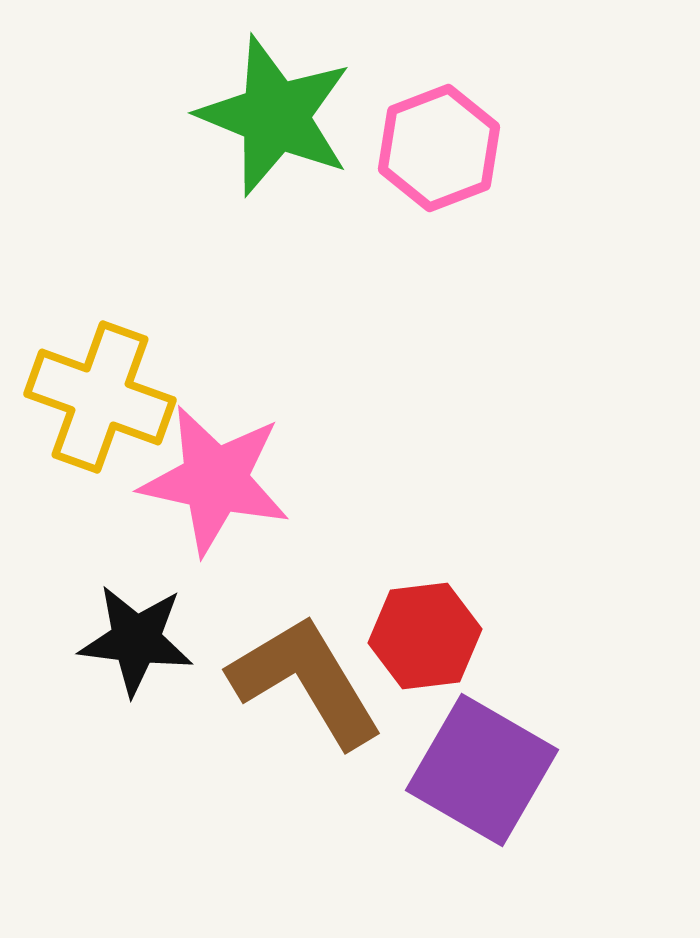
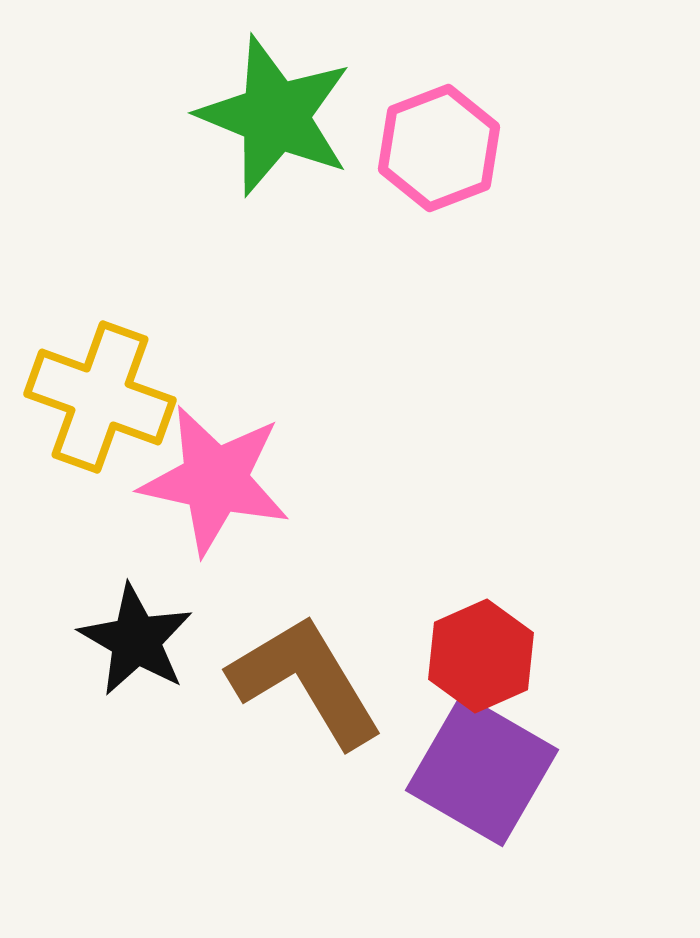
red hexagon: moved 56 px right, 20 px down; rotated 17 degrees counterclockwise
black star: rotated 23 degrees clockwise
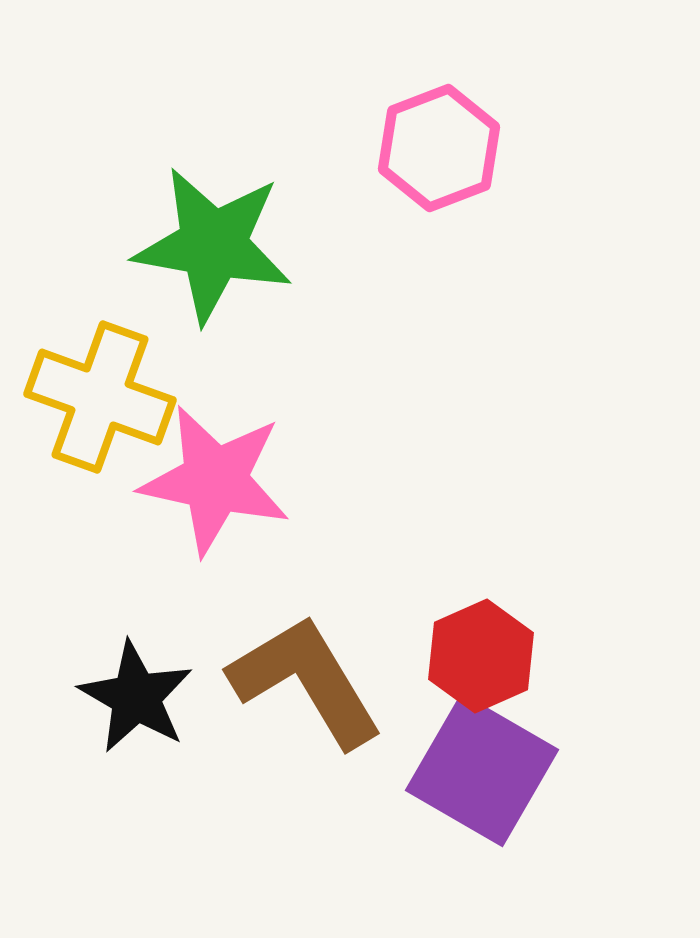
green star: moved 62 px left, 129 px down; rotated 12 degrees counterclockwise
black star: moved 57 px down
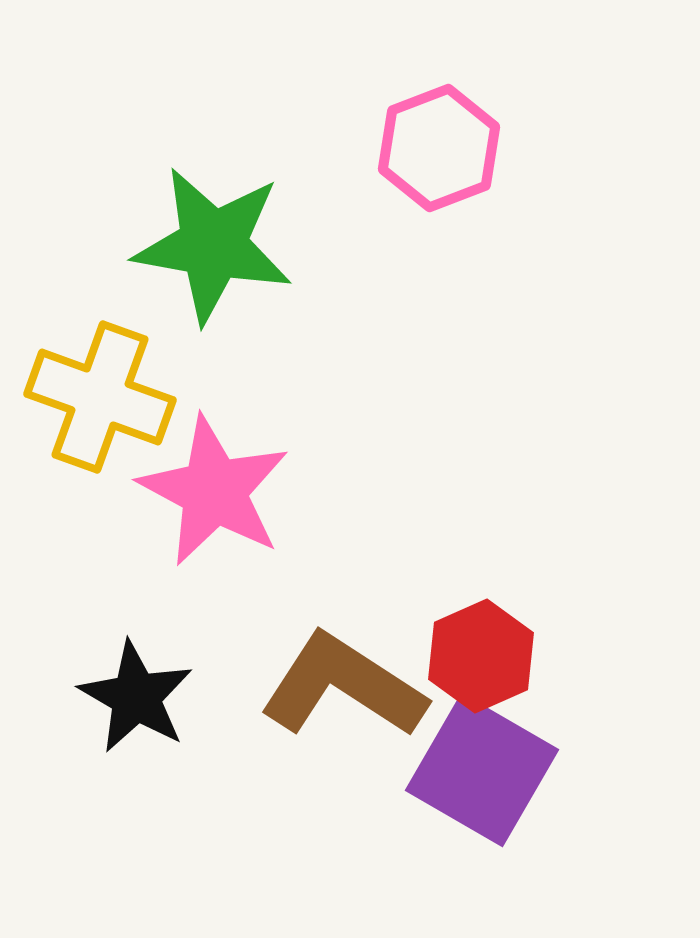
pink star: moved 1 px left, 11 px down; rotated 16 degrees clockwise
brown L-shape: moved 37 px right, 5 px down; rotated 26 degrees counterclockwise
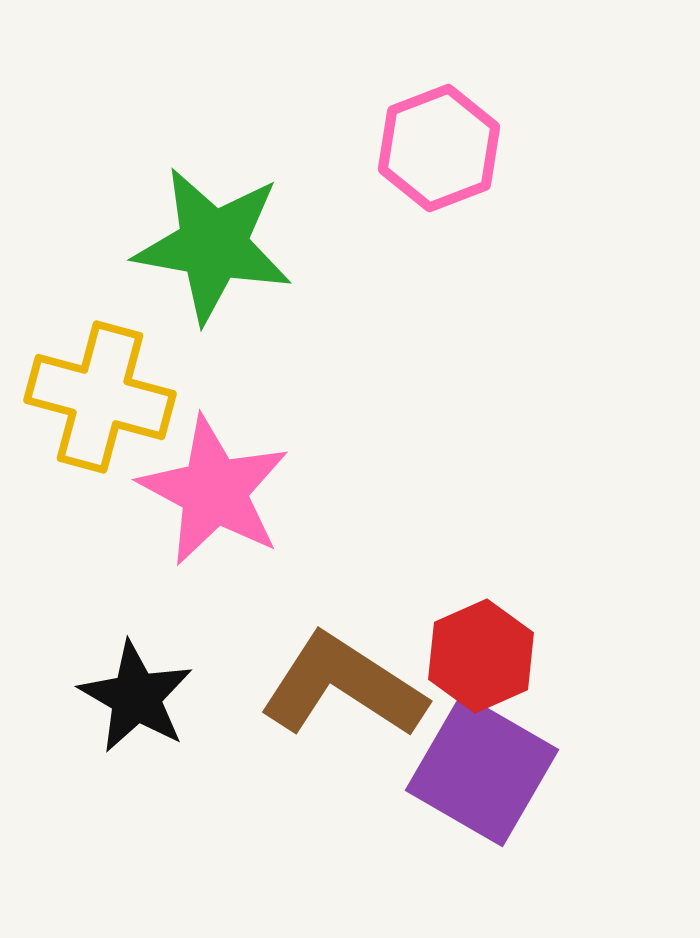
yellow cross: rotated 5 degrees counterclockwise
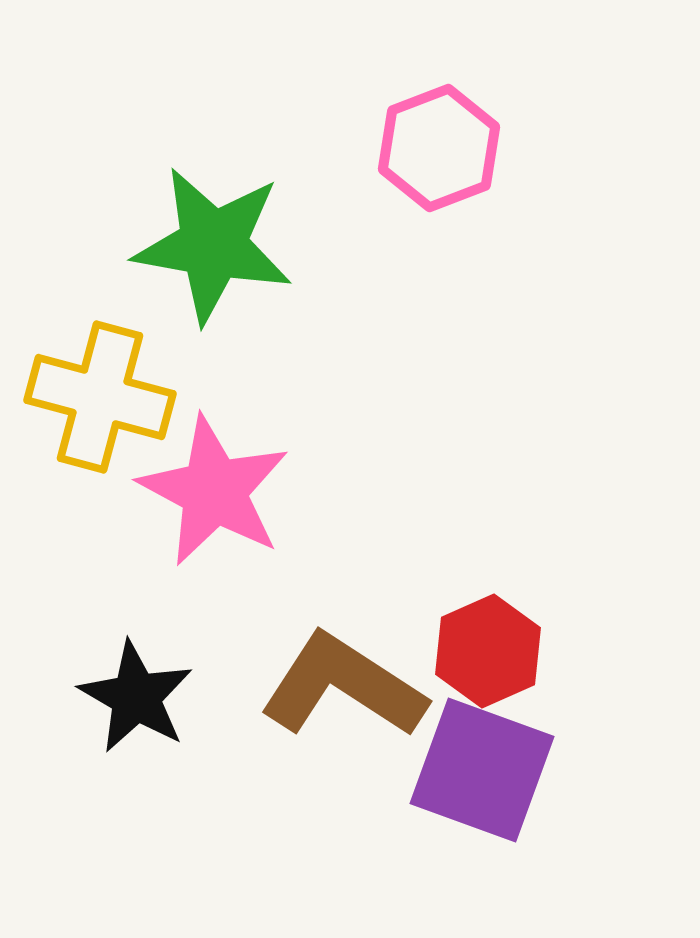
red hexagon: moved 7 px right, 5 px up
purple square: rotated 10 degrees counterclockwise
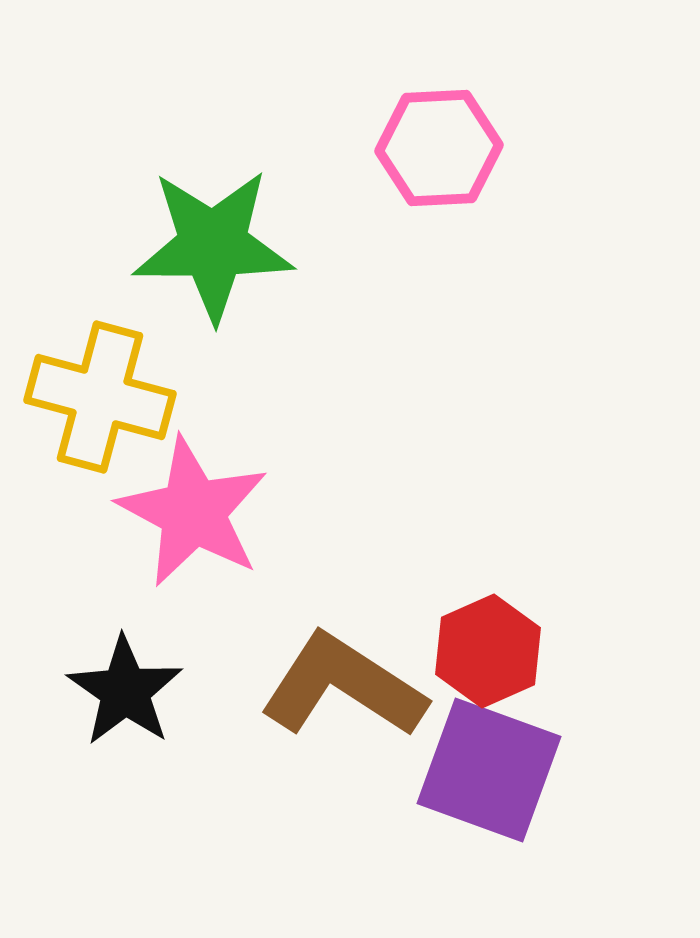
pink hexagon: rotated 18 degrees clockwise
green star: rotated 10 degrees counterclockwise
pink star: moved 21 px left, 21 px down
black star: moved 11 px left, 6 px up; rotated 5 degrees clockwise
purple square: moved 7 px right
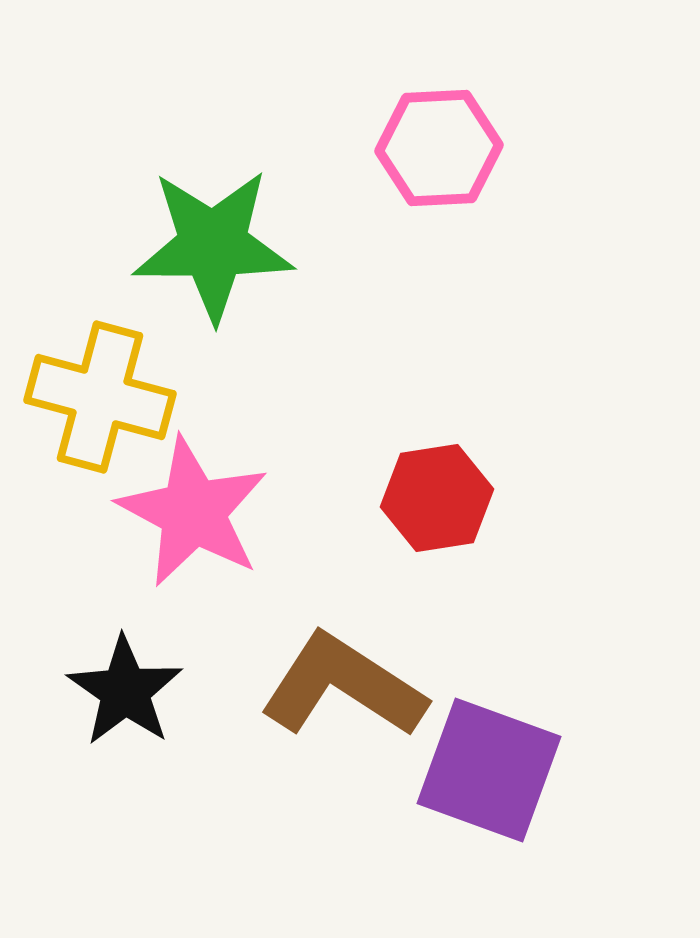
red hexagon: moved 51 px left, 153 px up; rotated 15 degrees clockwise
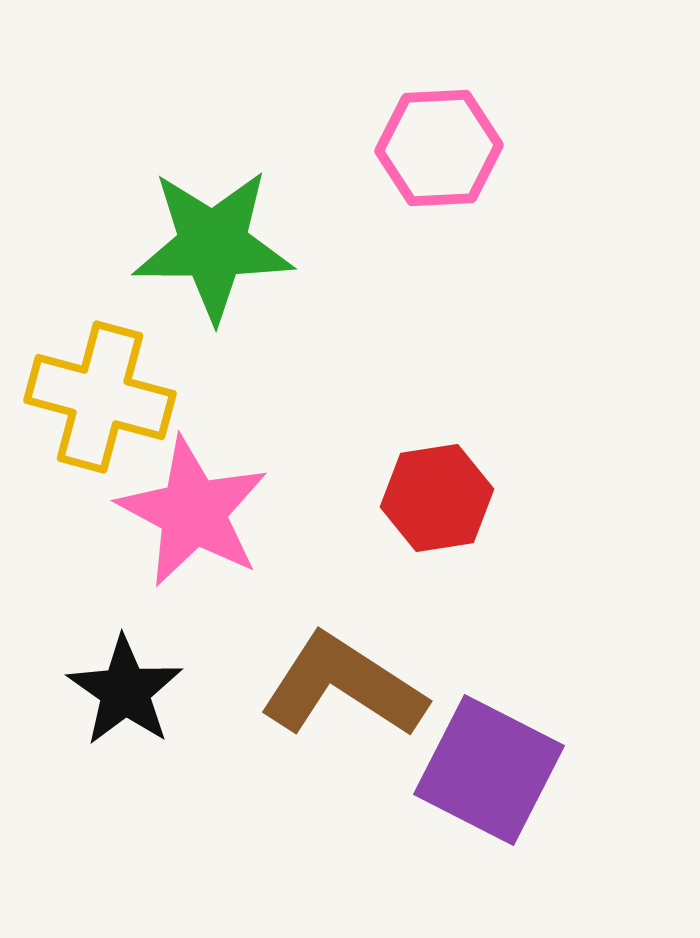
purple square: rotated 7 degrees clockwise
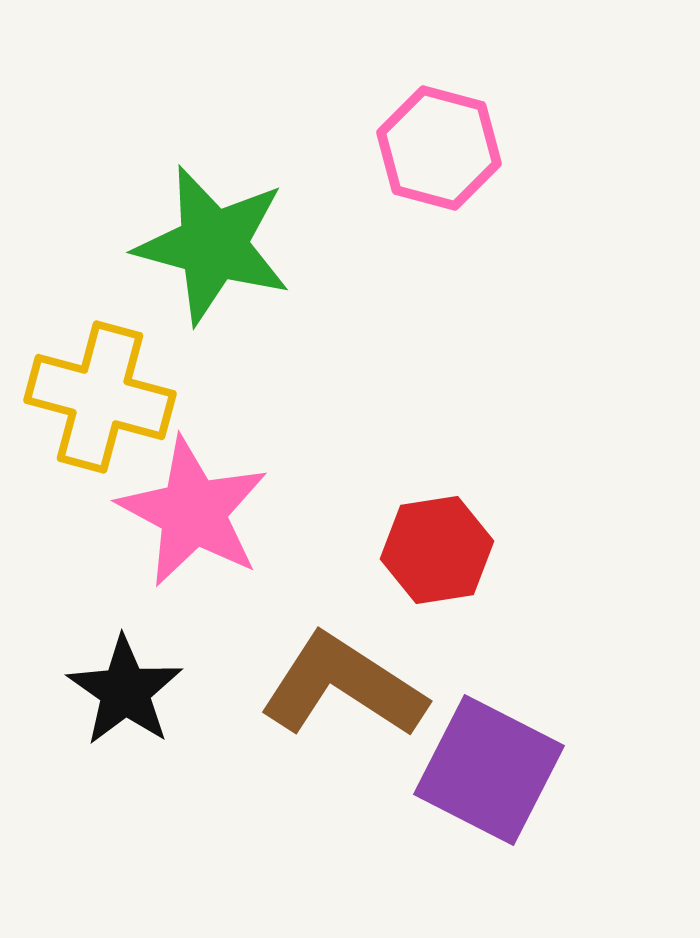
pink hexagon: rotated 18 degrees clockwise
green star: rotated 15 degrees clockwise
red hexagon: moved 52 px down
